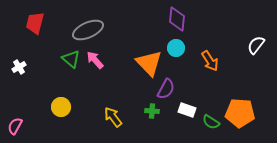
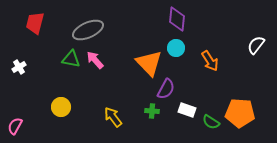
green triangle: rotated 30 degrees counterclockwise
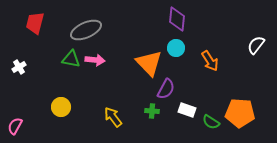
gray ellipse: moved 2 px left
pink arrow: rotated 138 degrees clockwise
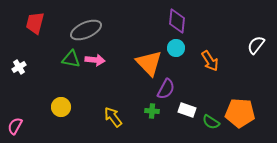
purple diamond: moved 2 px down
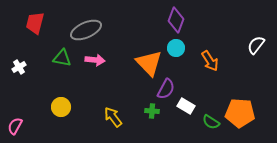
purple diamond: moved 1 px left, 1 px up; rotated 15 degrees clockwise
green triangle: moved 9 px left, 1 px up
white rectangle: moved 1 px left, 4 px up; rotated 12 degrees clockwise
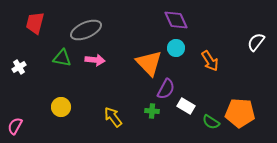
purple diamond: rotated 45 degrees counterclockwise
white semicircle: moved 3 px up
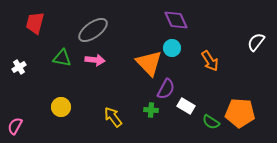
gray ellipse: moved 7 px right; rotated 12 degrees counterclockwise
cyan circle: moved 4 px left
green cross: moved 1 px left, 1 px up
